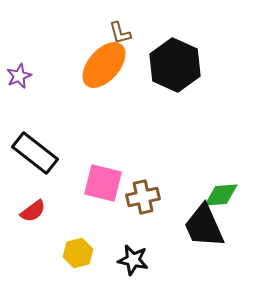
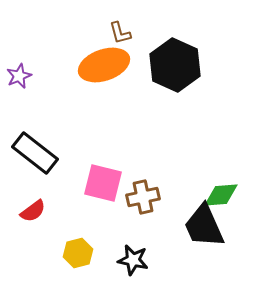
orange ellipse: rotated 30 degrees clockwise
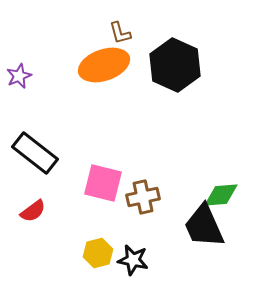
yellow hexagon: moved 20 px right
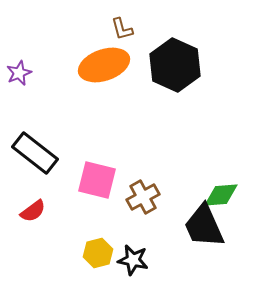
brown L-shape: moved 2 px right, 4 px up
purple star: moved 3 px up
pink square: moved 6 px left, 3 px up
brown cross: rotated 16 degrees counterclockwise
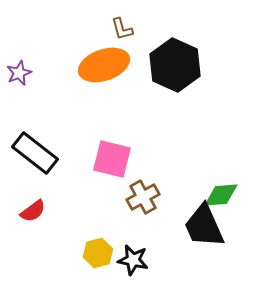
pink square: moved 15 px right, 21 px up
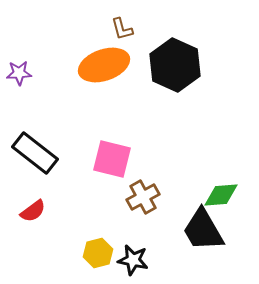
purple star: rotated 20 degrees clockwise
black trapezoid: moved 1 px left, 4 px down; rotated 6 degrees counterclockwise
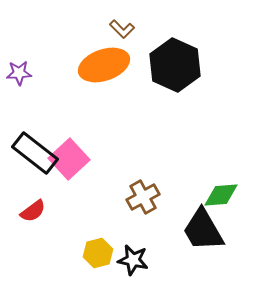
brown L-shape: rotated 30 degrees counterclockwise
pink square: moved 43 px left; rotated 33 degrees clockwise
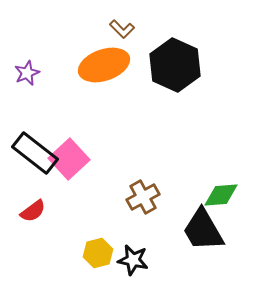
purple star: moved 8 px right; rotated 20 degrees counterclockwise
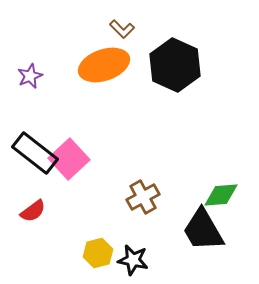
purple star: moved 3 px right, 3 px down
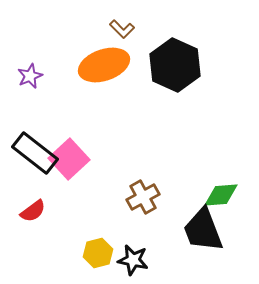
black trapezoid: rotated 9 degrees clockwise
